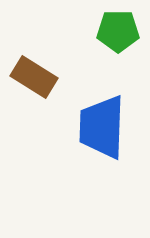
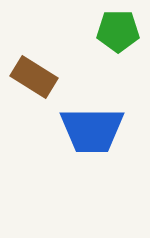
blue trapezoid: moved 10 px left, 3 px down; rotated 92 degrees counterclockwise
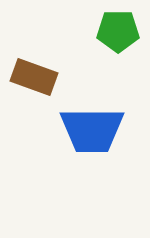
brown rectangle: rotated 12 degrees counterclockwise
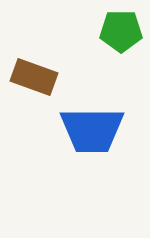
green pentagon: moved 3 px right
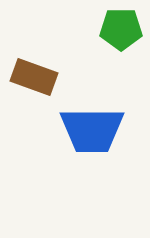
green pentagon: moved 2 px up
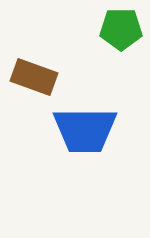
blue trapezoid: moved 7 px left
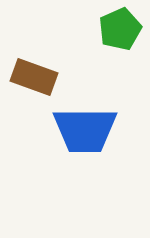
green pentagon: moved 1 px left; rotated 24 degrees counterclockwise
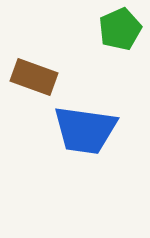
blue trapezoid: rotated 8 degrees clockwise
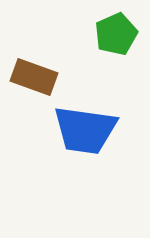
green pentagon: moved 4 px left, 5 px down
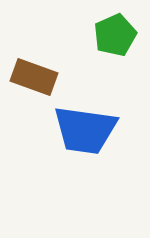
green pentagon: moved 1 px left, 1 px down
